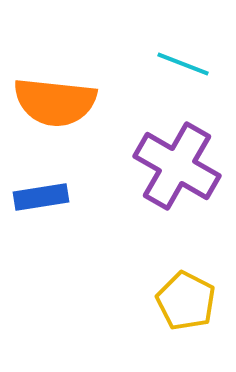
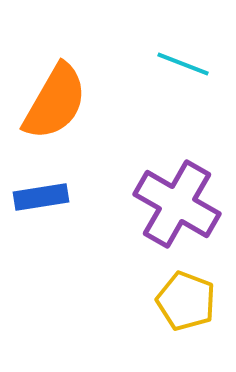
orange semicircle: rotated 66 degrees counterclockwise
purple cross: moved 38 px down
yellow pentagon: rotated 6 degrees counterclockwise
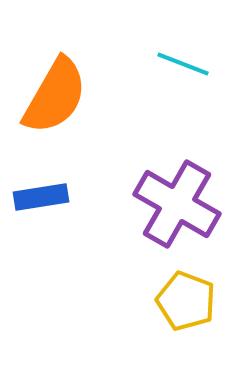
orange semicircle: moved 6 px up
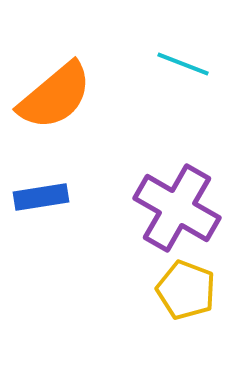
orange semicircle: rotated 20 degrees clockwise
purple cross: moved 4 px down
yellow pentagon: moved 11 px up
